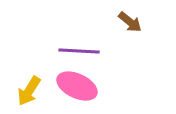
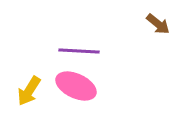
brown arrow: moved 28 px right, 2 px down
pink ellipse: moved 1 px left
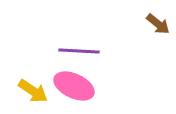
pink ellipse: moved 2 px left
yellow arrow: moved 4 px right; rotated 88 degrees counterclockwise
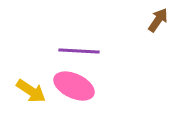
brown arrow: moved 4 px up; rotated 95 degrees counterclockwise
yellow arrow: moved 2 px left
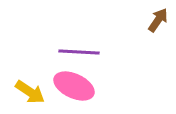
purple line: moved 1 px down
yellow arrow: moved 1 px left, 1 px down
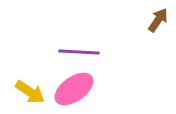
pink ellipse: moved 3 px down; rotated 60 degrees counterclockwise
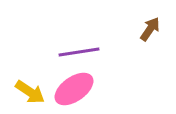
brown arrow: moved 8 px left, 9 px down
purple line: rotated 12 degrees counterclockwise
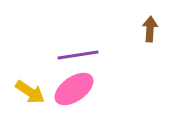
brown arrow: rotated 30 degrees counterclockwise
purple line: moved 1 px left, 3 px down
